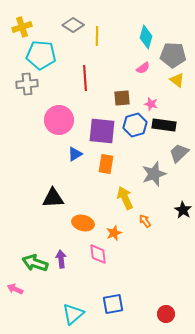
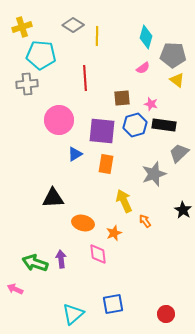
yellow arrow: moved 1 px left, 3 px down
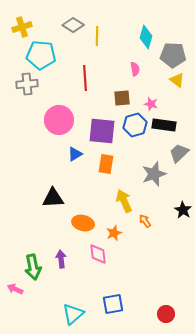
pink semicircle: moved 8 px left, 1 px down; rotated 64 degrees counterclockwise
green arrow: moved 2 px left, 4 px down; rotated 120 degrees counterclockwise
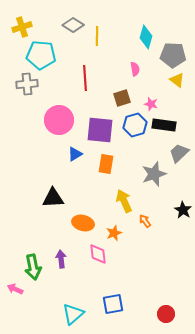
brown square: rotated 12 degrees counterclockwise
purple square: moved 2 px left, 1 px up
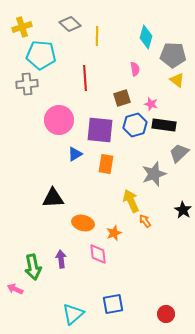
gray diamond: moved 3 px left, 1 px up; rotated 10 degrees clockwise
yellow arrow: moved 7 px right
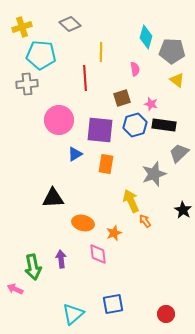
yellow line: moved 4 px right, 16 px down
gray pentagon: moved 1 px left, 4 px up
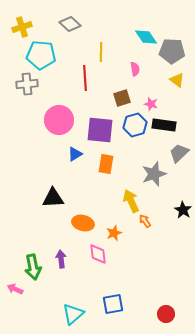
cyan diamond: rotated 50 degrees counterclockwise
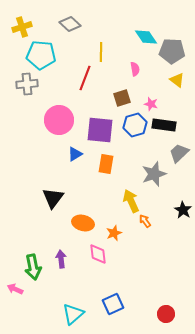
red line: rotated 25 degrees clockwise
black triangle: rotated 50 degrees counterclockwise
blue square: rotated 15 degrees counterclockwise
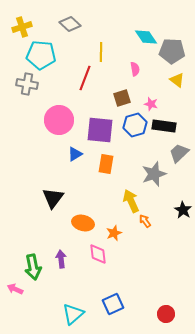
gray cross: rotated 15 degrees clockwise
black rectangle: moved 1 px down
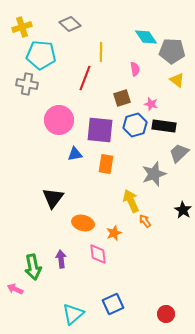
blue triangle: rotated 21 degrees clockwise
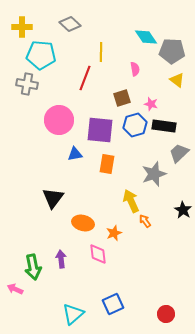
yellow cross: rotated 18 degrees clockwise
orange rectangle: moved 1 px right
